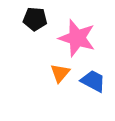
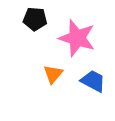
orange triangle: moved 7 px left, 1 px down
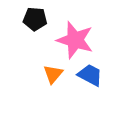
pink star: moved 2 px left, 2 px down
blue trapezoid: moved 3 px left, 6 px up
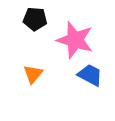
orange triangle: moved 20 px left
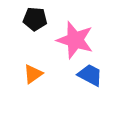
orange triangle: rotated 15 degrees clockwise
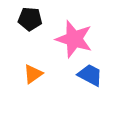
black pentagon: moved 5 px left
pink star: moved 1 px left, 1 px up
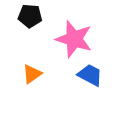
black pentagon: moved 3 px up
orange triangle: moved 1 px left
